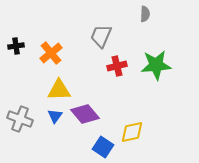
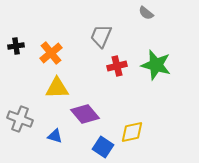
gray semicircle: moved 1 px right, 1 px up; rotated 126 degrees clockwise
green star: rotated 20 degrees clockwise
yellow triangle: moved 2 px left, 2 px up
blue triangle: moved 20 px down; rotated 49 degrees counterclockwise
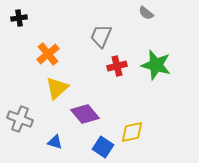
black cross: moved 3 px right, 28 px up
orange cross: moved 3 px left, 1 px down
yellow triangle: rotated 40 degrees counterclockwise
blue triangle: moved 6 px down
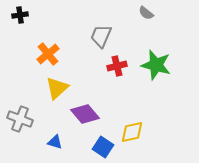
black cross: moved 1 px right, 3 px up
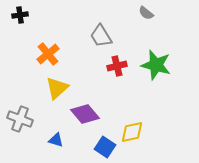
gray trapezoid: rotated 55 degrees counterclockwise
blue triangle: moved 1 px right, 2 px up
blue square: moved 2 px right
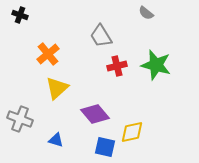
black cross: rotated 28 degrees clockwise
purple diamond: moved 10 px right
blue square: rotated 20 degrees counterclockwise
